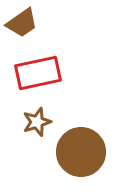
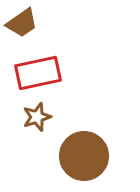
brown star: moved 5 px up
brown circle: moved 3 px right, 4 px down
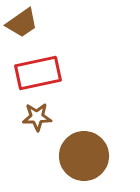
brown star: rotated 16 degrees clockwise
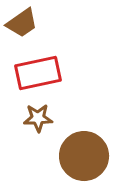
brown star: moved 1 px right, 1 px down
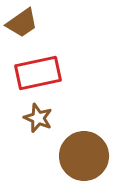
brown star: rotated 24 degrees clockwise
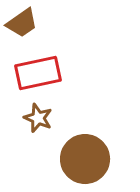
brown circle: moved 1 px right, 3 px down
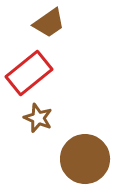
brown trapezoid: moved 27 px right
red rectangle: moved 9 px left; rotated 27 degrees counterclockwise
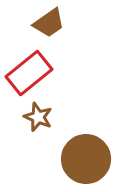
brown star: moved 1 px up
brown circle: moved 1 px right
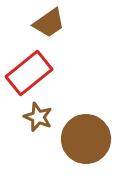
brown circle: moved 20 px up
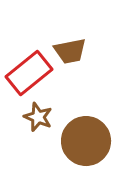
brown trapezoid: moved 21 px right, 28 px down; rotated 24 degrees clockwise
brown circle: moved 2 px down
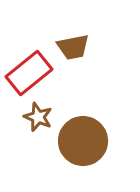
brown trapezoid: moved 3 px right, 4 px up
brown circle: moved 3 px left
